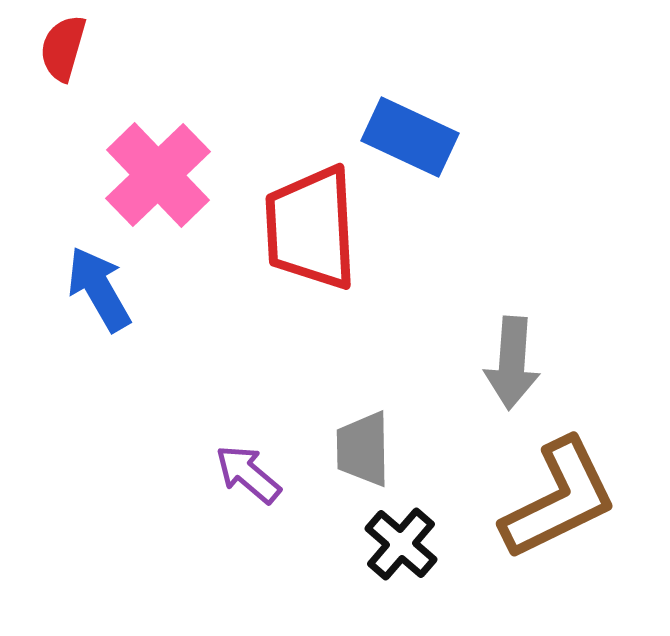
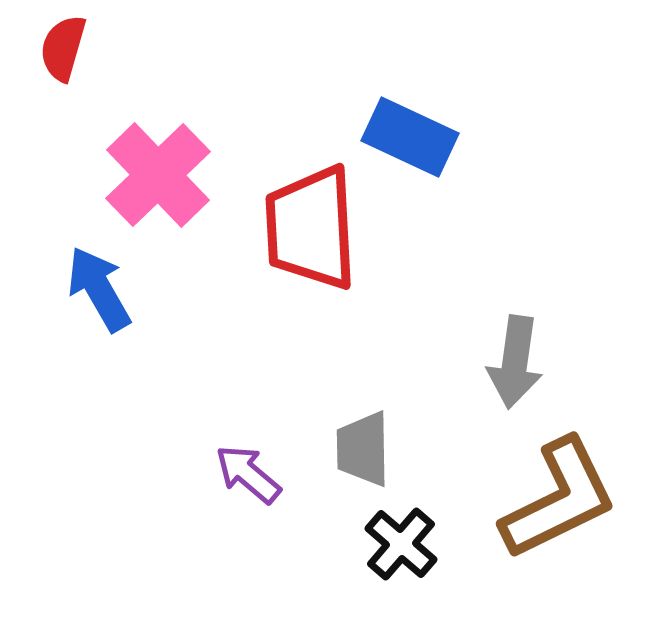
gray arrow: moved 3 px right, 1 px up; rotated 4 degrees clockwise
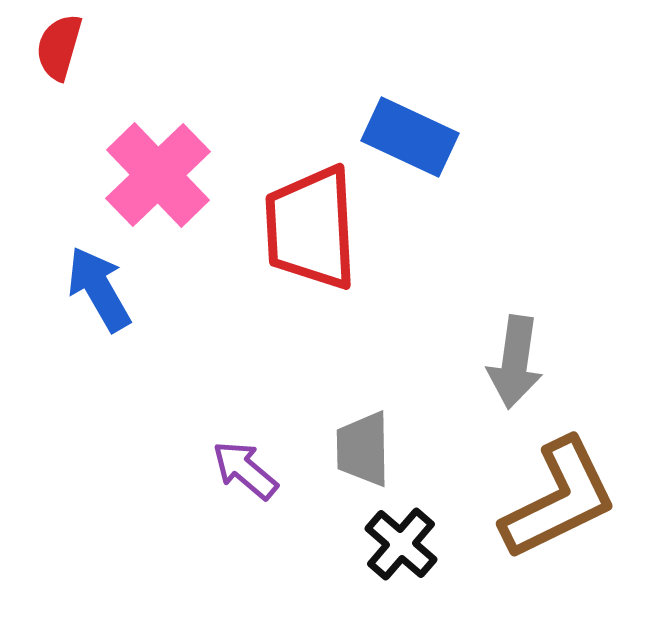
red semicircle: moved 4 px left, 1 px up
purple arrow: moved 3 px left, 4 px up
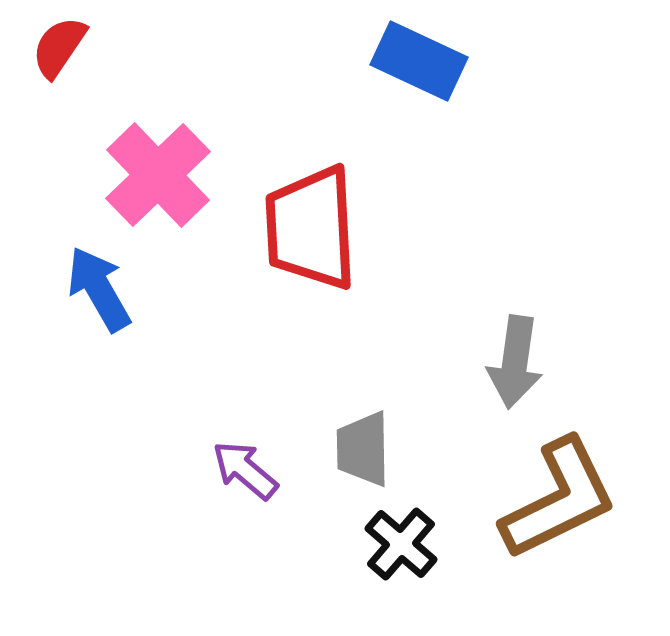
red semicircle: rotated 18 degrees clockwise
blue rectangle: moved 9 px right, 76 px up
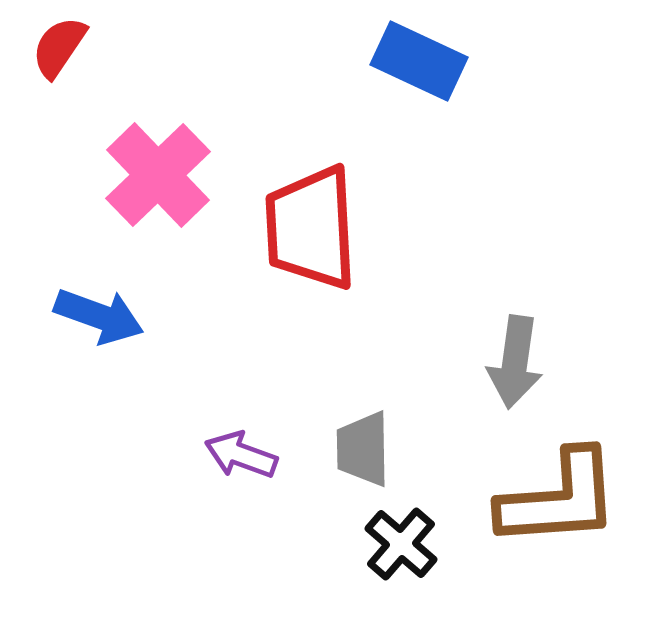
blue arrow: moved 27 px down; rotated 140 degrees clockwise
purple arrow: moved 4 px left, 15 px up; rotated 20 degrees counterclockwise
brown L-shape: rotated 22 degrees clockwise
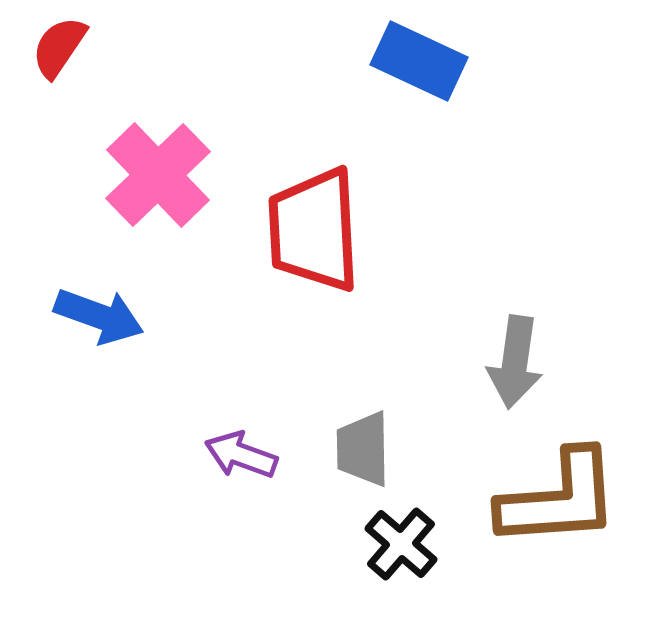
red trapezoid: moved 3 px right, 2 px down
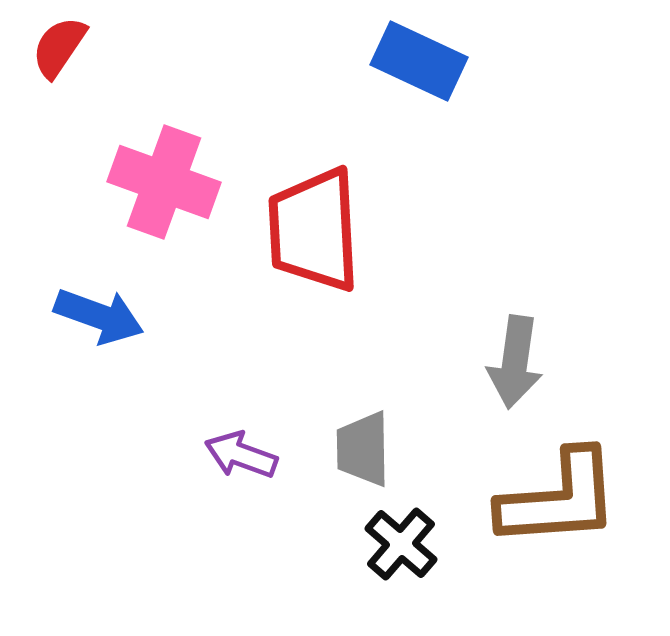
pink cross: moved 6 px right, 7 px down; rotated 26 degrees counterclockwise
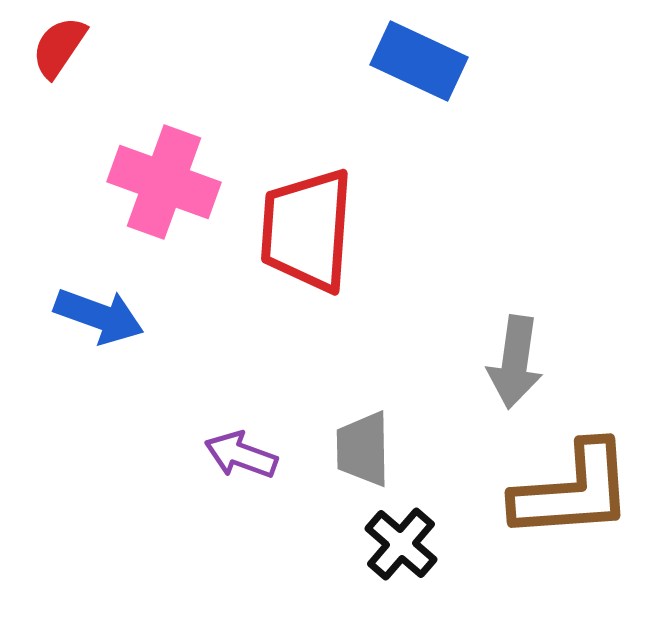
red trapezoid: moved 7 px left; rotated 7 degrees clockwise
brown L-shape: moved 14 px right, 8 px up
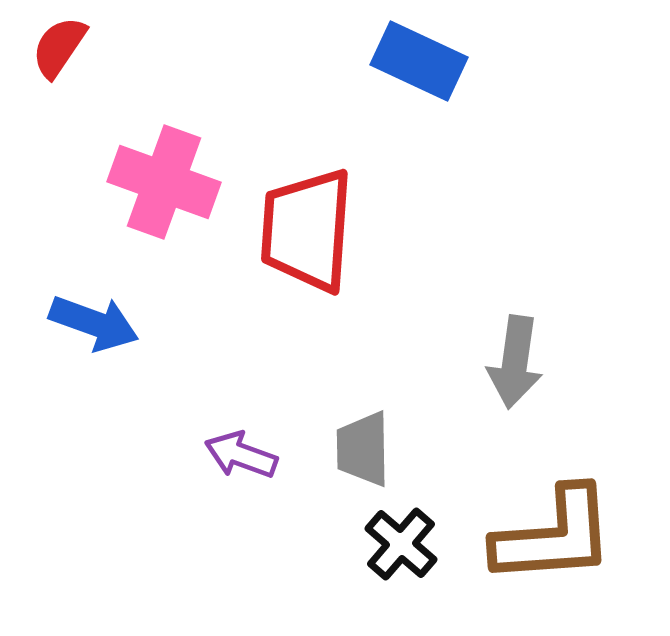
blue arrow: moved 5 px left, 7 px down
brown L-shape: moved 19 px left, 45 px down
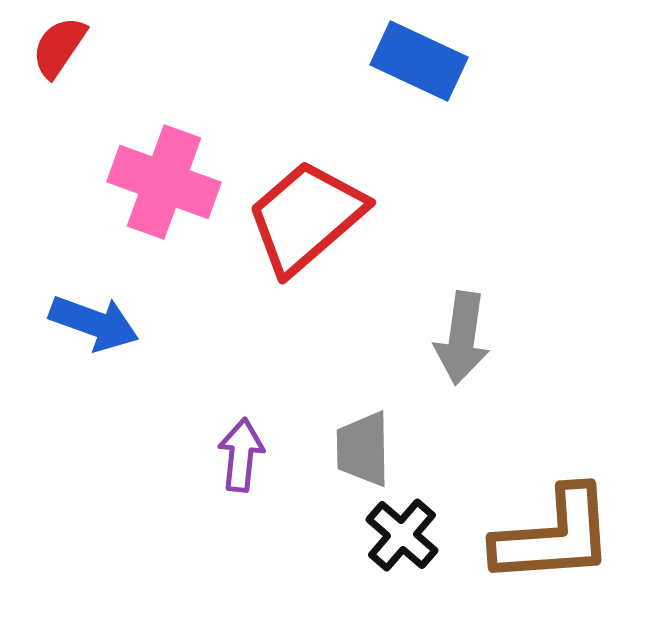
red trapezoid: moved 1 px left, 13 px up; rotated 45 degrees clockwise
gray arrow: moved 53 px left, 24 px up
purple arrow: rotated 76 degrees clockwise
black cross: moved 1 px right, 9 px up
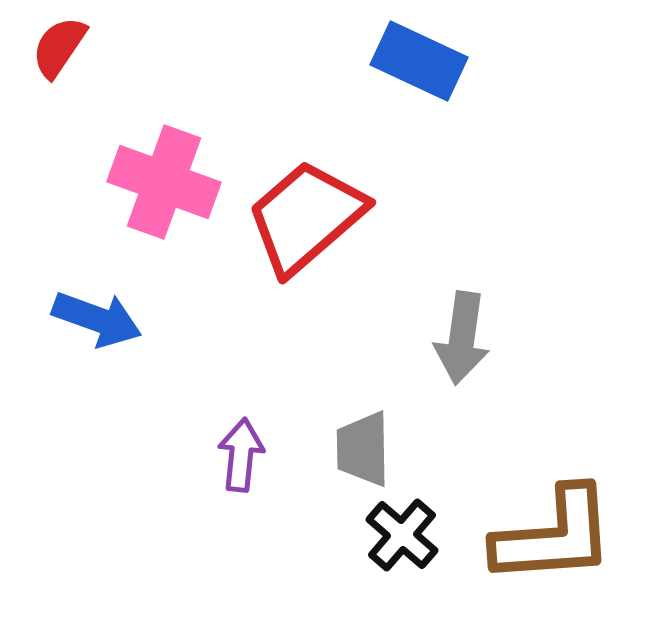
blue arrow: moved 3 px right, 4 px up
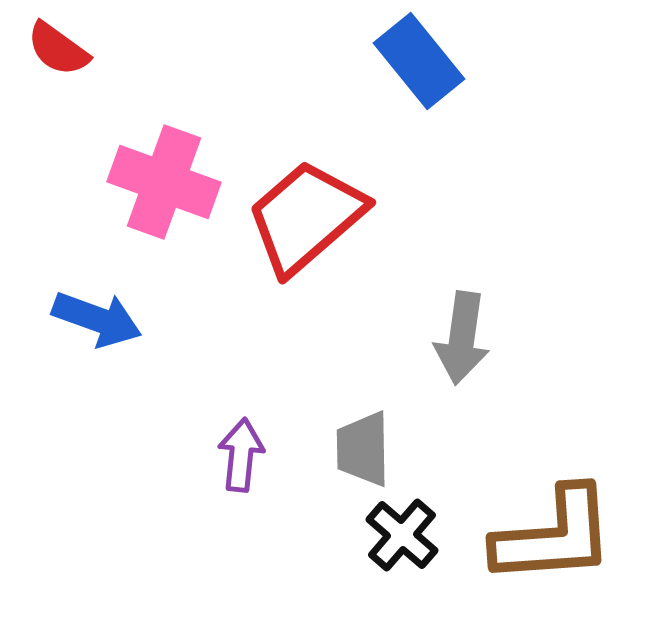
red semicircle: moved 1 px left, 2 px down; rotated 88 degrees counterclockwise
blue rectangle: rotated 26 degrees clockwise
